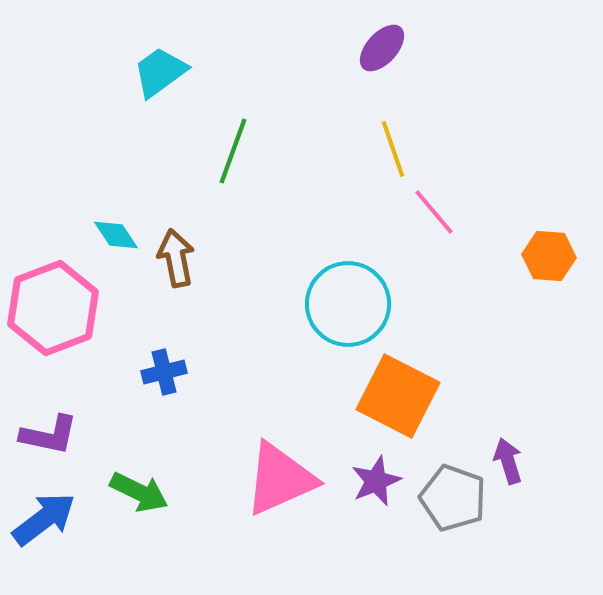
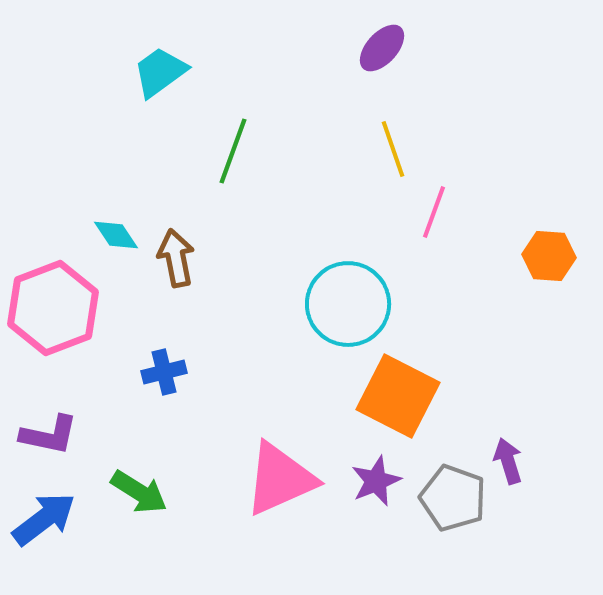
pink line: rotated 60 degrees clockwise
green arrow: rotated 6 degrees clockwise
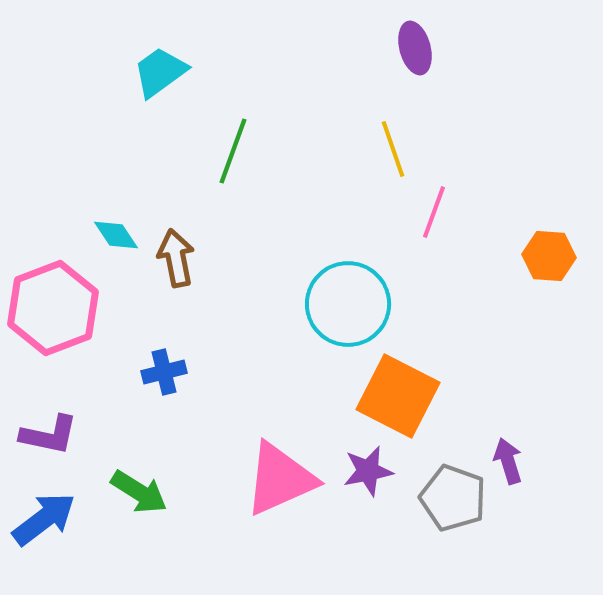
purple ellipse: moved 33 px right; rotated 57 degrees counterclockwise
purple star: moved 8 px left, 10 px up; rotated 12 degrees clockwise
